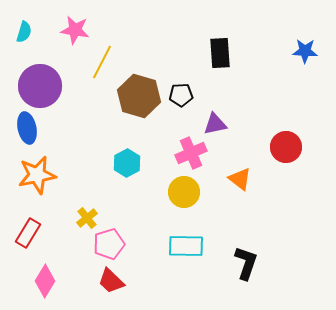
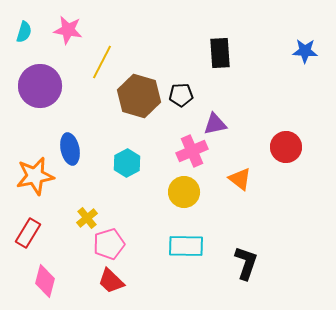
pink star: moved 7 px left
blue ellipse: moved 43 px right, 21 px down
pink cross: moved 1 px right, 2 px up
orange star: moved 2 px left, 1 px down
pink diamond: rotated 16 degrees counterclockwise
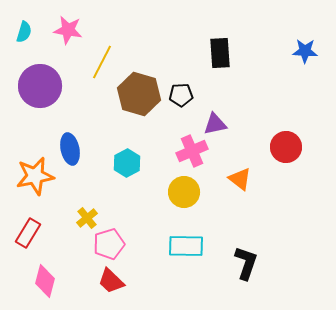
brown hexagon: moved 2 px up
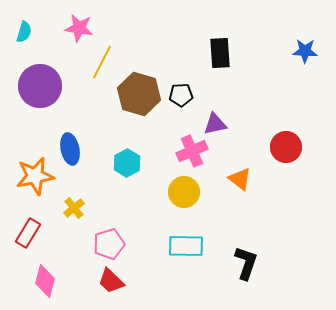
pink star: moved 11 px right, 2 px up
yellow cross: moved 13 px left, 10 px up
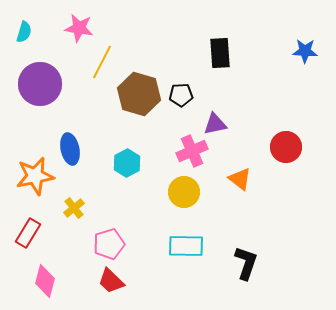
purple circle: moved 2 px up
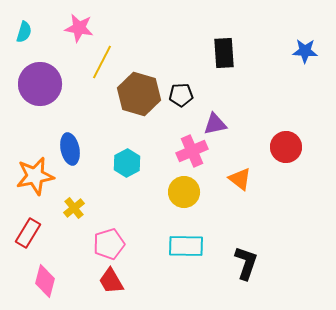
black rectangle: moved 4 px right
red trapezoid: rotated 16 degrees clockwise
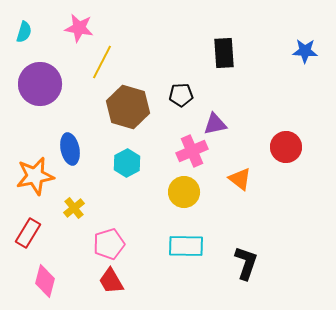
brown hexagon: moved 11 px left, 13 px down
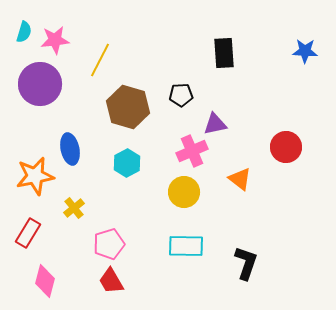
pink star: moved 24 px left, 12 px down; rotated 16 degrees counterclockwise
yellow line: moved 2 px left, 2 px up
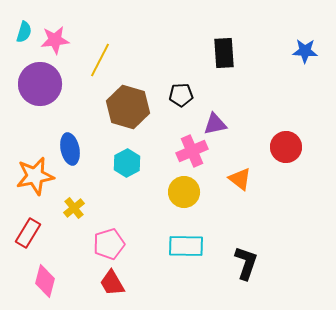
red trapezoid: moved 1 px right, 2 px down
